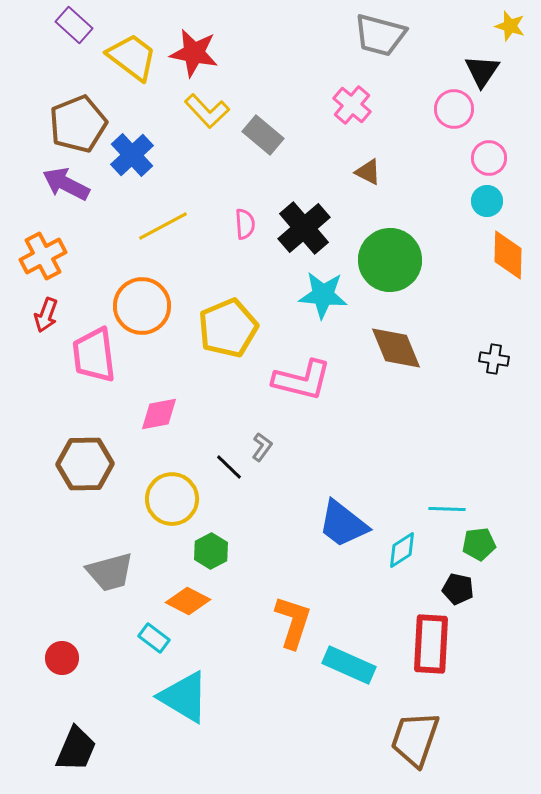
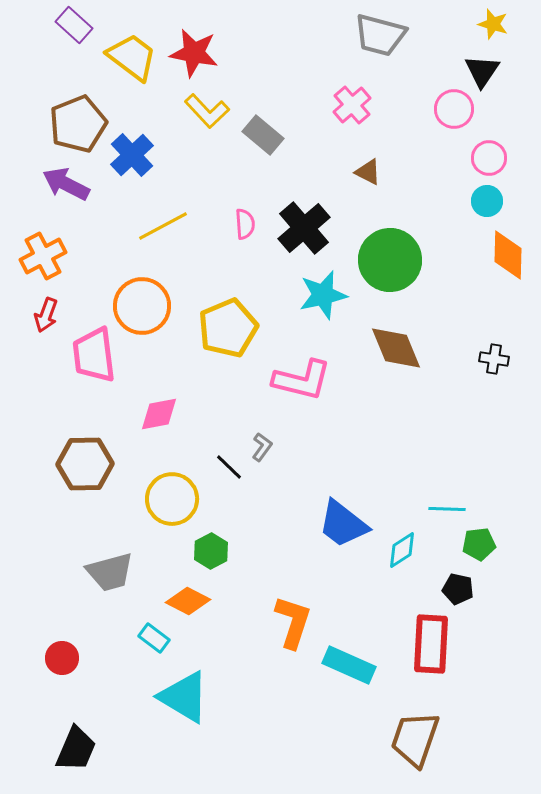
yellow star at (510, 26): moved 17 px left, 2 px up
pink cross at (352, 105): rotated 9 degrees clockwise
cyan star at (323, 295): rotated 18 degrees counterclockwise
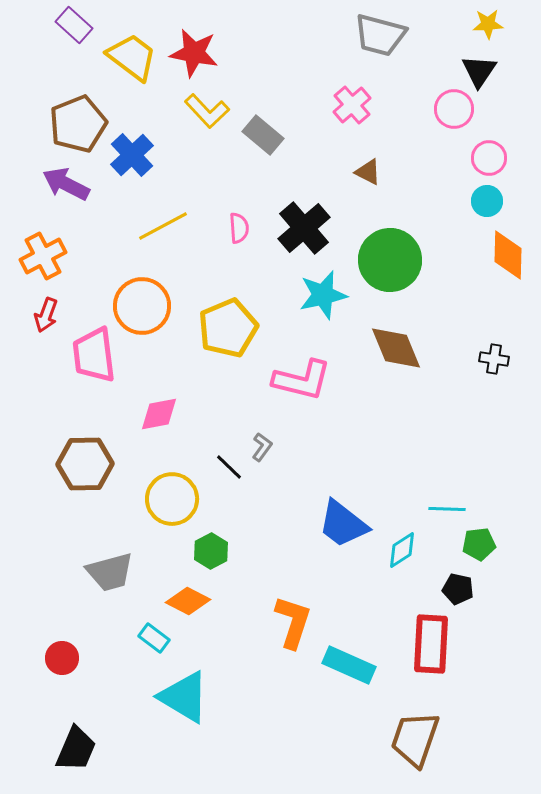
yellow star at (493, 24): moved 5 px left; rotated 20 degrees counterclockwise
black triangle at (482, 71): moved 3 px left
pink semicircle at (245, 224): moved 6 px left, 4 px down
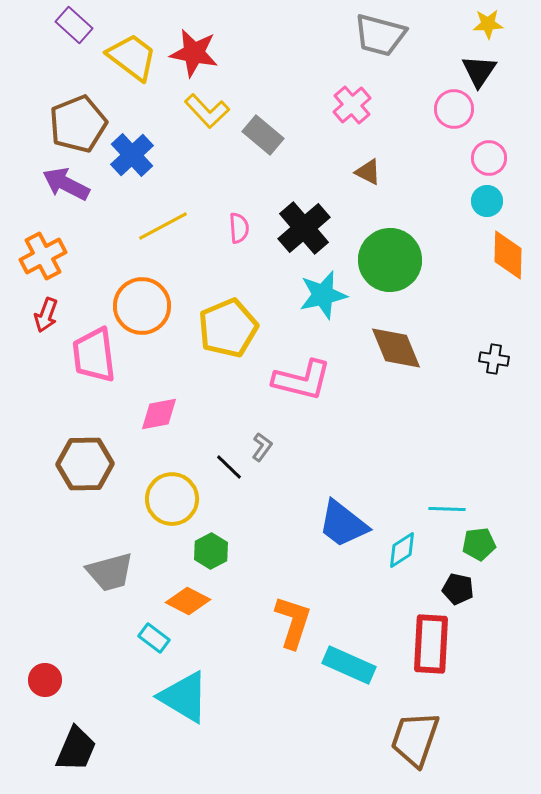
red circle at (62, 658): moved 17 px left, 22 px down
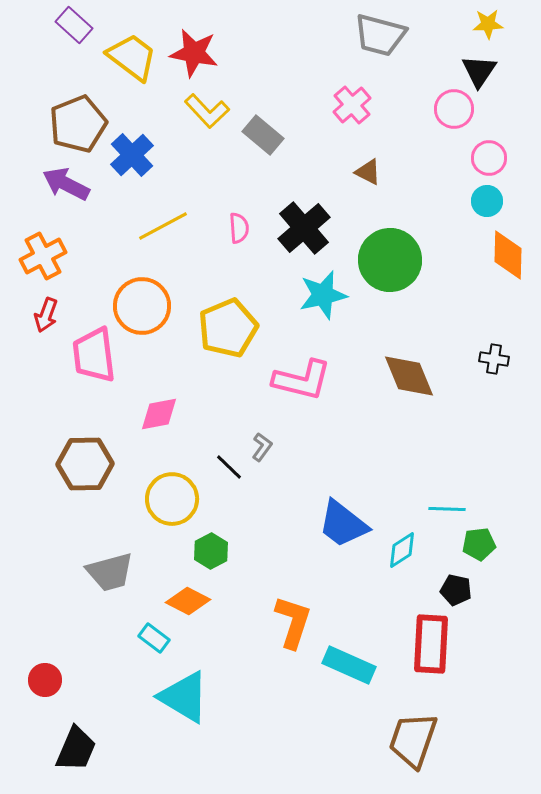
brown diamond at (396, 348): moved 13 px right, 28 px down
black pentagon at (458, 589): moved 2 px left, 1 px down
brown trapezoid at (415, 739): moved 2 px left, 1 px down
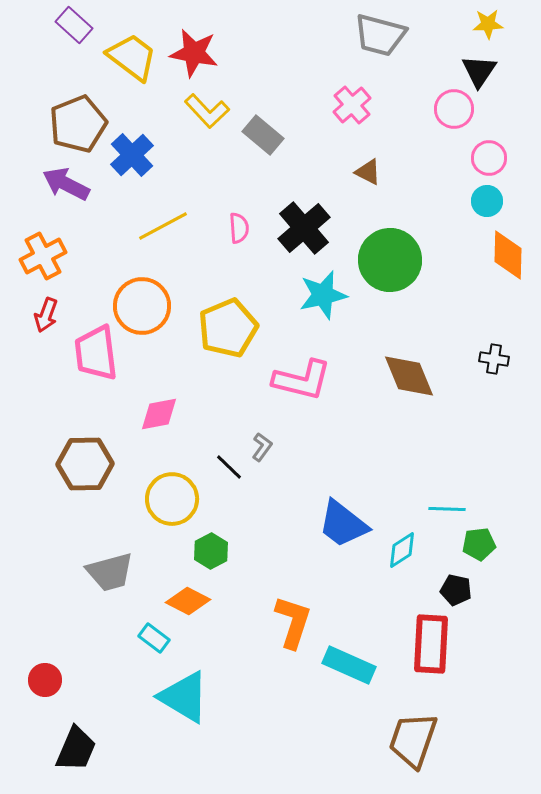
pink trapezoid at (94, 355): moved 2 px right, 2 px up
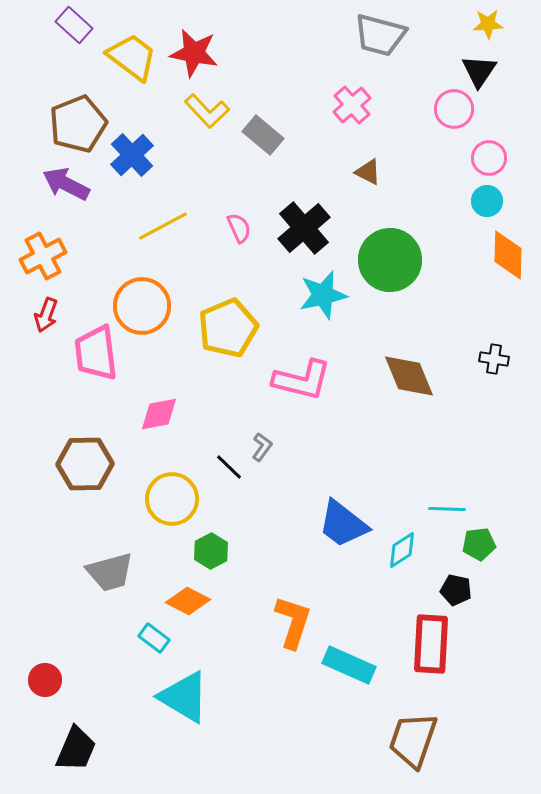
pink semicircle at (239, 228): rotated 20 degrees counterclockwise
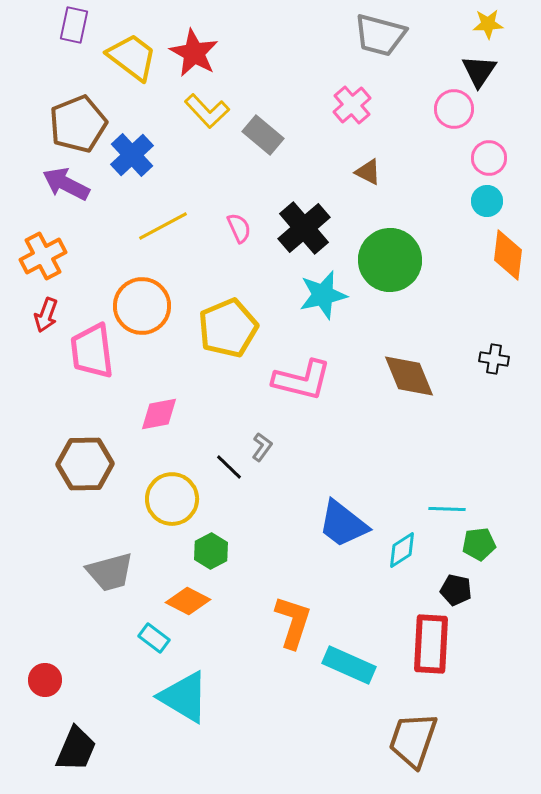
purple rectangle at (74, 25): rotated 60 degrees clockwise
red star at (194, 53): rotated 18 degrees clockwise
orange diamond at (508, 255): rotated 6 degrees clockwise
pink trapezoid at (96, 353): moved 4 px left, 2 px up
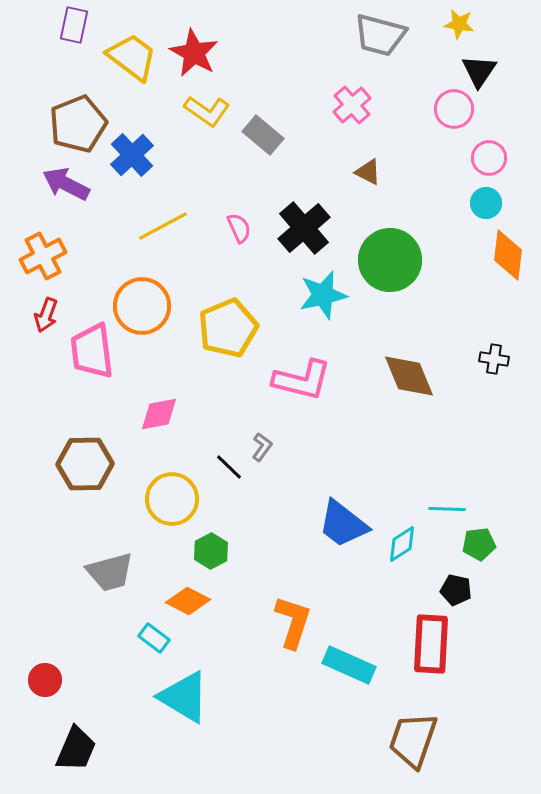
yellow star at (488, 24): moved 29 px left; rotated 12 degrees clockwise
yellow L-shape at (207, 111): rotated 12 degrees counterclockwise
cyan circle at (487, 201): moved 1 px left, 2 px down
cyan diamond at (402, 550): moved 6 px up
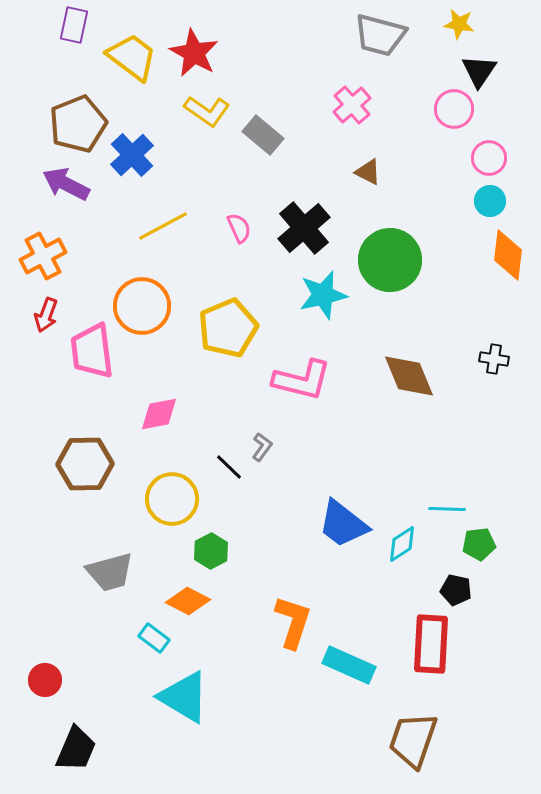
cyan circle at (486, 203): moved 4 px right, 2 px up
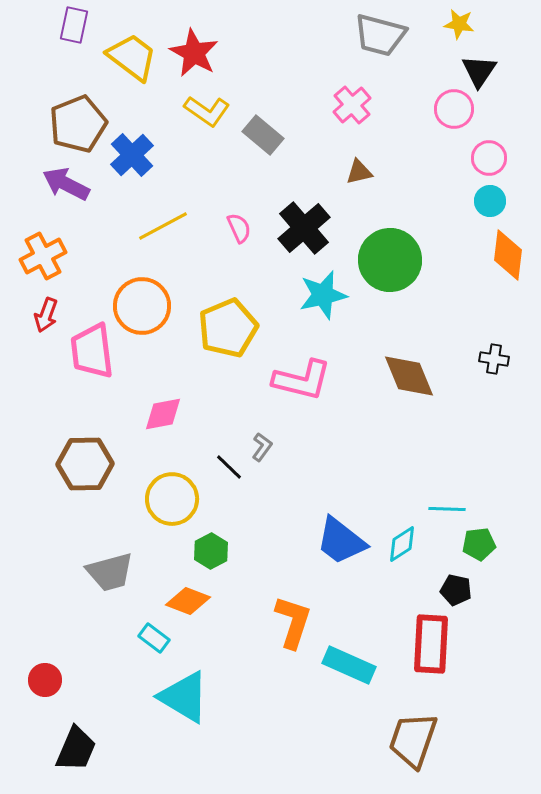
brown triangle at (368, 172): moved 9 px left; rotated 40 degrees counterclockwise
pink diamond at (159, 414): moved 4 px right
blue trapezoid at (343, 524): moved 2 px left, 17 px down
orange diamond at (188, 601): rotated 6 degrees counterclockwise
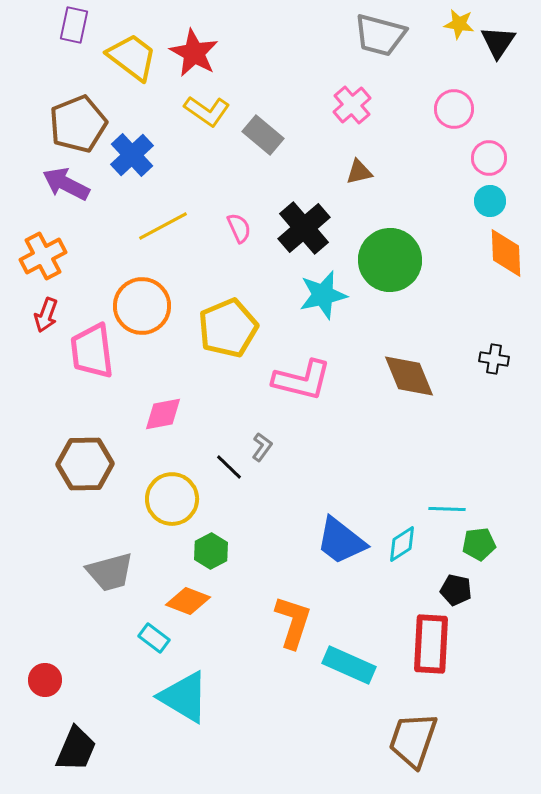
black triangle at (479, 71): moved 19 px right, 29 px up
orange diamond at (508, 255): moved 2 px left, 2 px up; rotated 9 degrees counterclockwise
